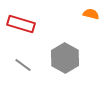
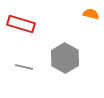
gray line: moved 1 px right, 2 px down; rotated 24 degrees counterclockwise
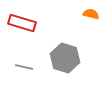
red rectangle: moved 1 px right, 1 px up
gray hexagon: rotated 12 degrees counterclockwise
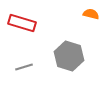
gray hexagon: moved 4 px right, 2 px up
gray line: rotated 30 degrees counterclockwise
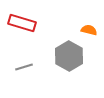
orange semicircle: moved 2 px left, 16 px down
gray hexagon: rotated 12 degrees clockwise
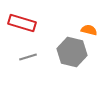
gray hexagon: moved 3 px right, 4 px up; rotated 16 degrees counterclockwise
gray line: moved 4 px right, 10 px up
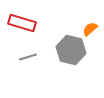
orange semicircle: moved 1 px right, 1 px up; rotated 56 degrees counterclockwise
gray hexagon: moved 1 px left, 2 px up
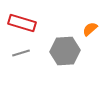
gray hexagon: moved 6 px left, 1 px down; rotated 16 degrees counterclockwise
gray line: moved 7 px left, 4 px up
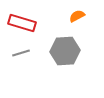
orange semicircle: moved 13 px left, 13 px up; rotated 14 degrees clockwise
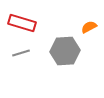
orange semicircle: moved 12 px right, 11 px down
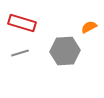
gray line: moved 1 px left
